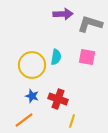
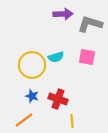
cyan semicircle: rotated 63 degrees clockwise
yellow line: rotated 24 degrees counterclockwise
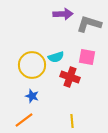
gray L-shape: moved 1 px left
red cross: moved 12 px right, 22 px up
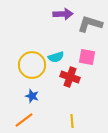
gray L-shape: moved 1 px right
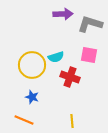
pink square: moved 2 px right, 2 px up
blue star: moved 1 px down
orange line: rotated 60 degrees clockwise
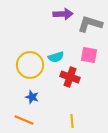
yellow circle: moved 2 px left
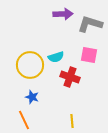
orange line: rotated 42 degrees clockwise
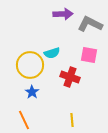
gray L-shape: rotated 10 degrees clockwise
cyan semicircle: moved 4 px left, 4 px up
blue star: moved 5 px up; rotated 16 degrees clockwise
yellow line: moved 1 px up
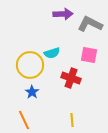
red cross: moved 1 px right, 1 px down
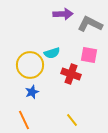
red cross: moved 4 px up
blue star: rotated 16 degrees clockwise
yellow line: rotated 32 degrees counterclockwise
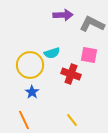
purple arrow: moved 1 px down
gray L-shape: moved 2 px right
blue star: rotated 16 degrees counterclockwise
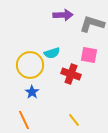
gray L-shape: rotated 10 degrees counterclockwise
yellow line: moved 2 px right
